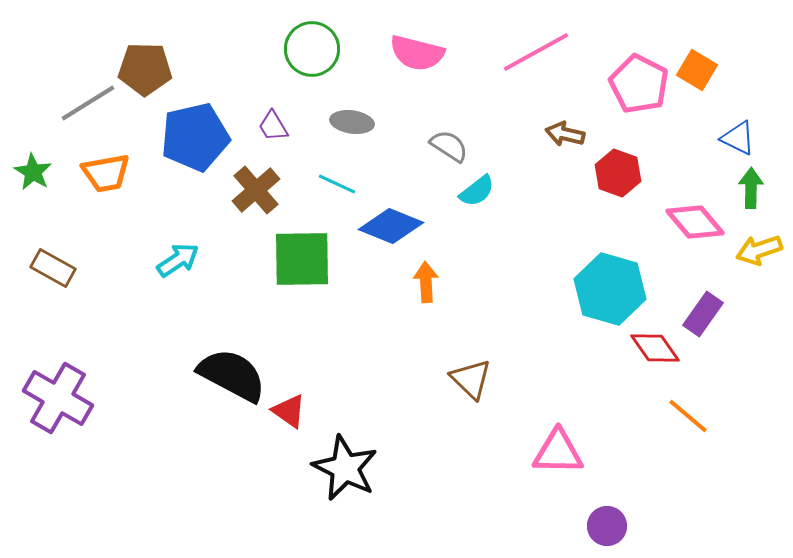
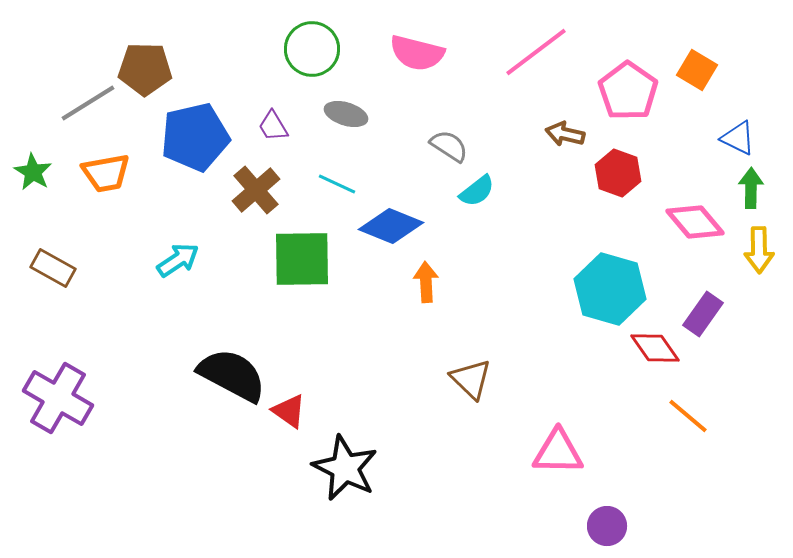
pink line: rotated 8 degrees counterclockwise
pink pentagon: moved 11 px left, 7 px down; rotated 8 degrees clockwise
gray ellipse: moved 6 px left, 8 px up; rotated 9 degrees clockwise
yellow arrow: rotated 72 degrees counterclockwise
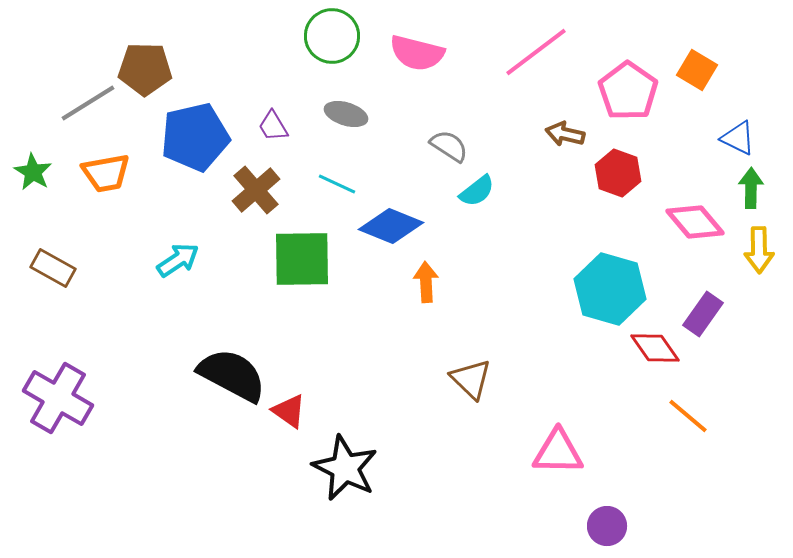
green circle: moved 20 px right, 13 px up
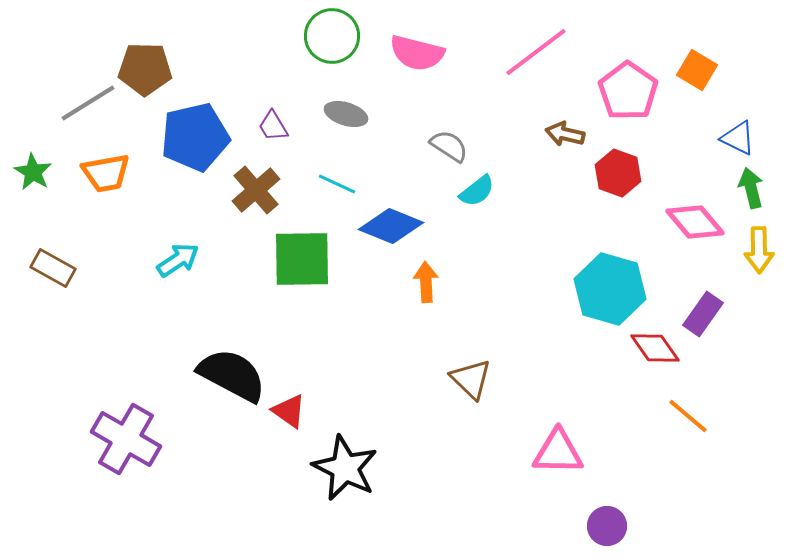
green arrow: rotated 15 degrees counterclockwise
purple cross: moved 68 px right, 41 px down
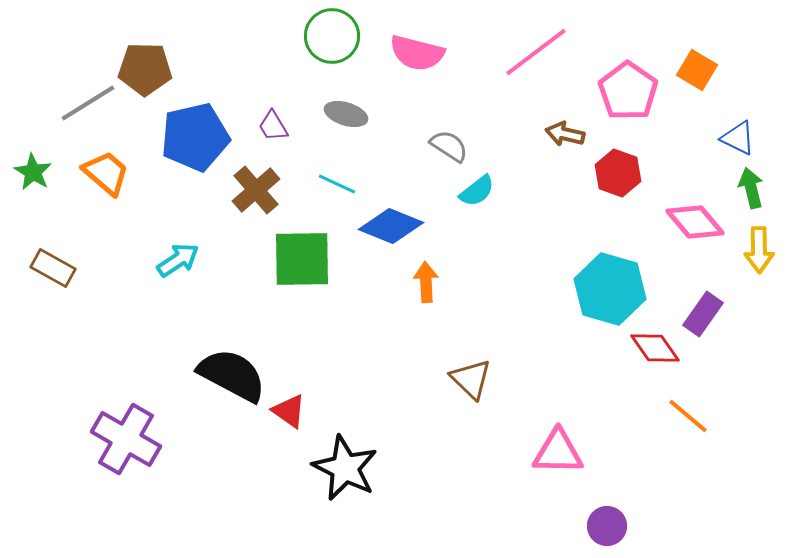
orange trapezoid: rotated 129 degrees counterclockwise
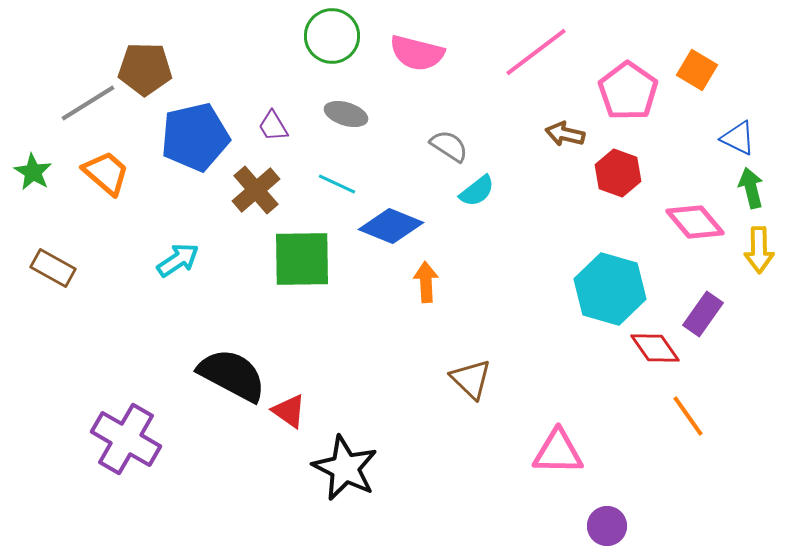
orange line: rotated 15 degrees clockwise
